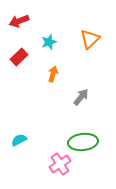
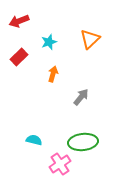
cyan semicircle: moved 15 px right; rotated 42 degrees clockwise
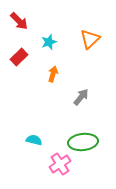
red arrow: rotated 114 degrees counterclockwise
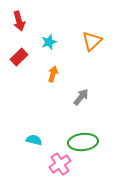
red arrow: rotated 30 degrees clockwise
orange triangle: moved 2 px right, 2 px down
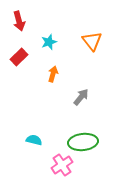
orange triangle: rotated 25 degrees counterclockwise
pink cross: moved 2 px right, 1 px down
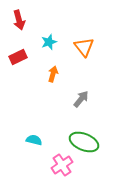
red arrow: moved 1 px up
orange triangle: moved 8 px left, 6 px down
red rectangle: moved 1 px left; rotated 18 degrees clockwise
gray arrow: moved 2 px down
green ellipse: moved 1 px right; rotated 28 degrees clockwise
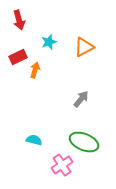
orange triangle: rotated 40 degrees clockwise
orange arrow: moved 18 px left, 4 px up
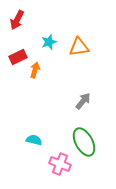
red arrow: moved 2 px left; rotated 42 degrees clockwise
orange triangle: moved 5 px left; rotated 20 degrees clockwise
gray arrow: moved 2 px right, 2 px down
green ellipse: rotated 40 degrees clockwise
pink cross: moved 2 px left, 1 px up; rotated 35 degrees counterclockwise
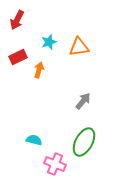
orange arrow: moved 4 px right
green ellipse: rotated 56 degrees clockwise
pink cross: moved 5 px left
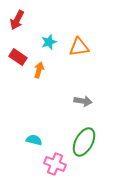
red rectangle: rotated 60 degrees clockwise
gray arrow: rotated 60 degrees clockwise
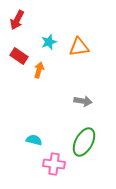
red rectangle: moved 1 px right, 1 px up
pink cross: moved 1 px left; rotated 15 degrees counterclockwise
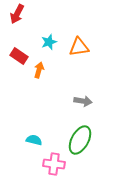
red arrow: moved 6 px up
green ellipse: moved 4 px left, 2 px up
